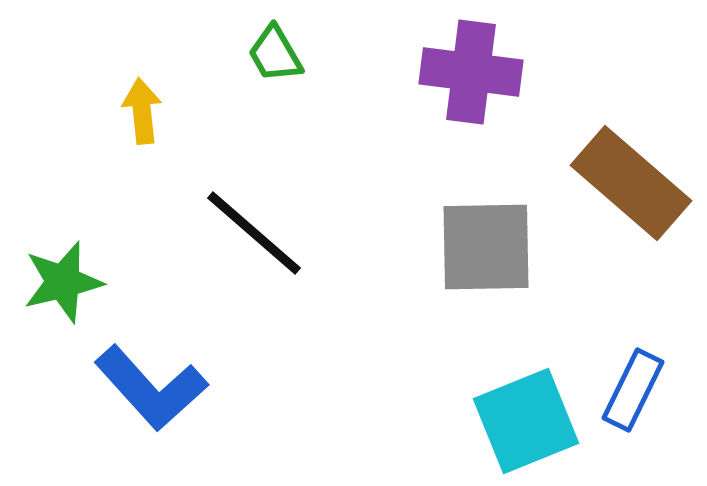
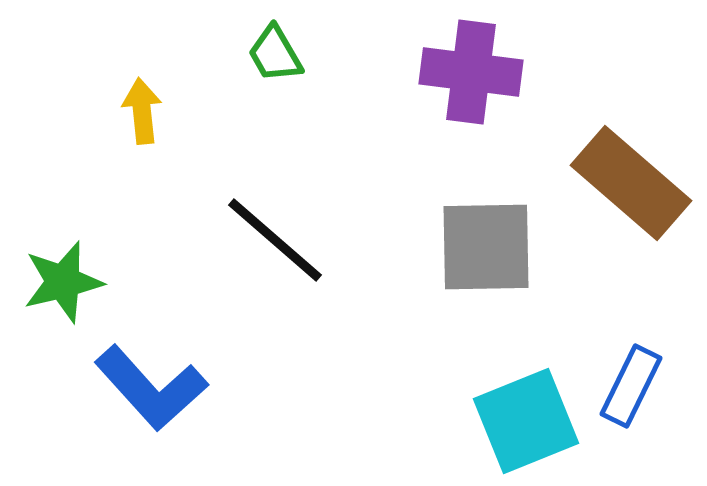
black line: moved 21 px right, 7 px down
blue rectangle: moved 2 px left, 4 px up
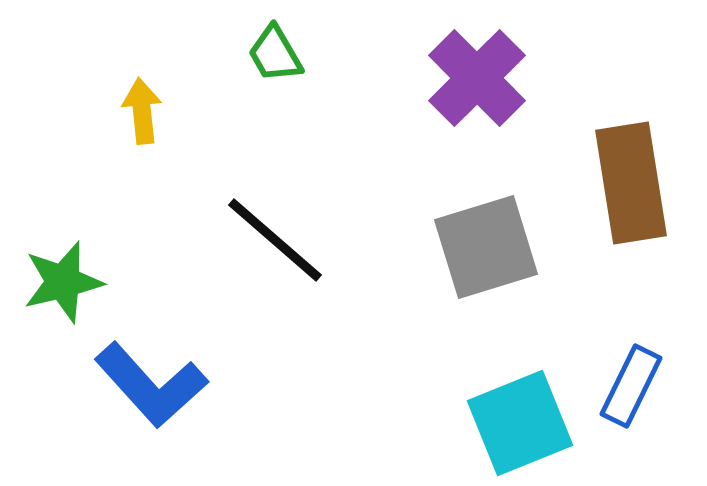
purple cross: moved 6 px right, 6 px down; rotated 38 degrees clockwise
brown rectangle: rotated 40 degrees clockwise
gray square: rotated 16 degrees counterclockwise
blue L-shape: moved 3 px up
cyan square: moved 6 px left, 2 px down
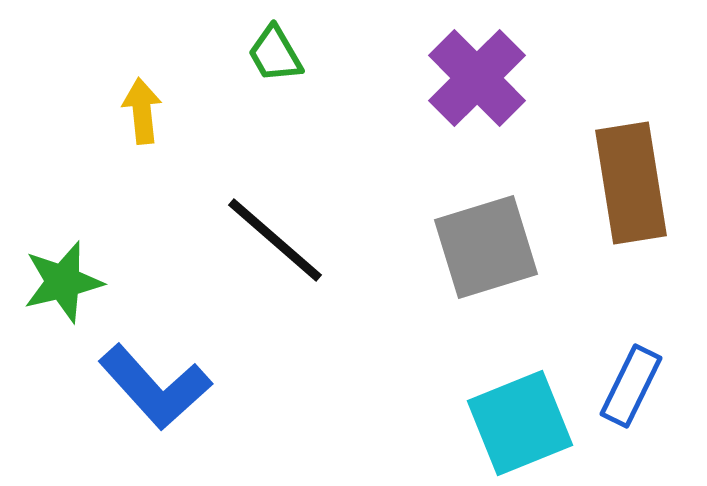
blue L-shape: moved 4 px right, 2 px down
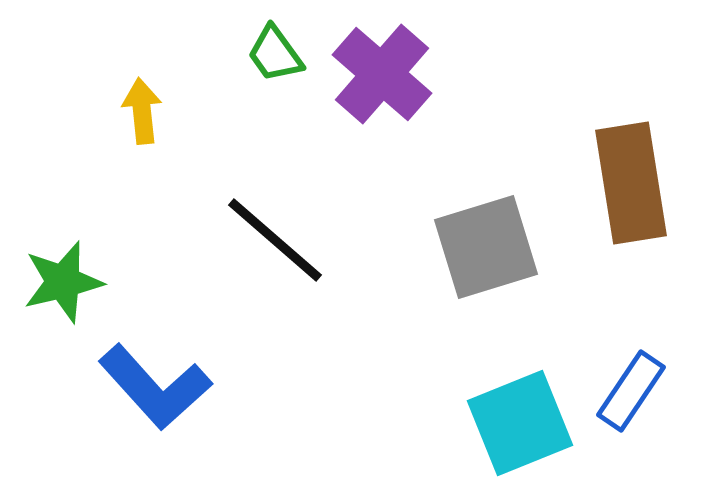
green trapezoid: rotated 6 degrees counterclockwise
purple cross: moved 95 px left, 4 px up; rotated 4 degrees counterclockwise
blue rectangle: moved 5 px down; rotated 8 degrees clockwise
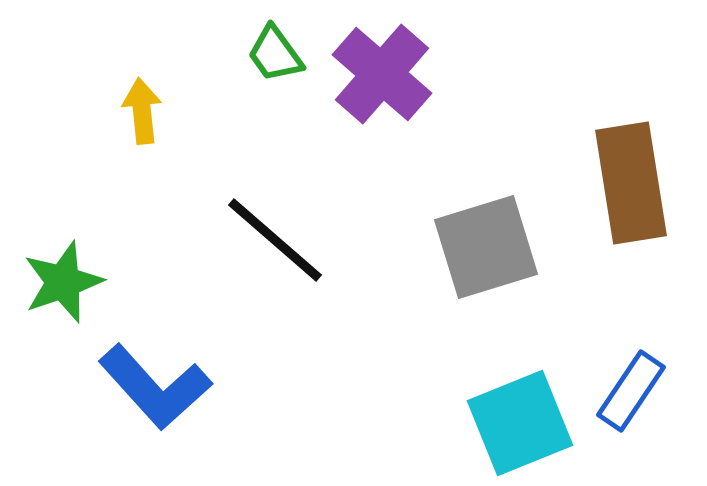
green star: rotated 6 degrees counterclockwise
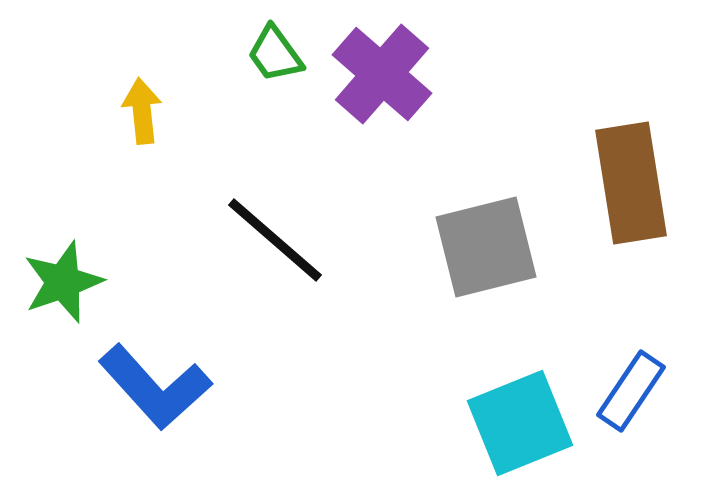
gray square: rotated 3 degrees clockwise
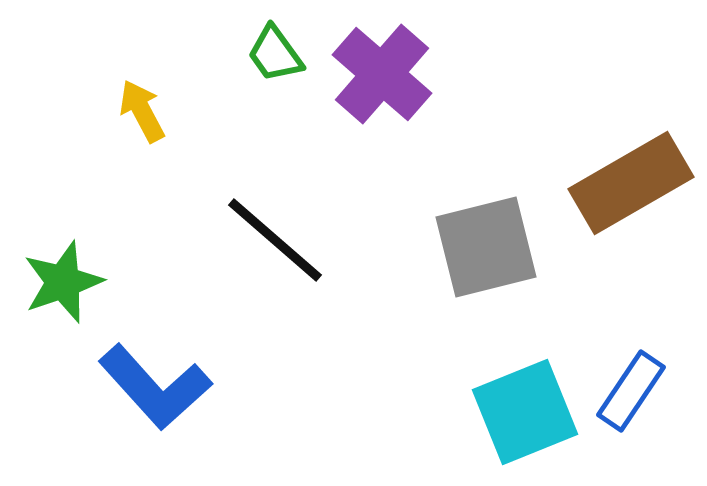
yellow arrow: rotated 22 degrees counterclockwise
brown rectangle: rotated 69 degrees clockwise
cyan square: moved 5 px right, 11 px up
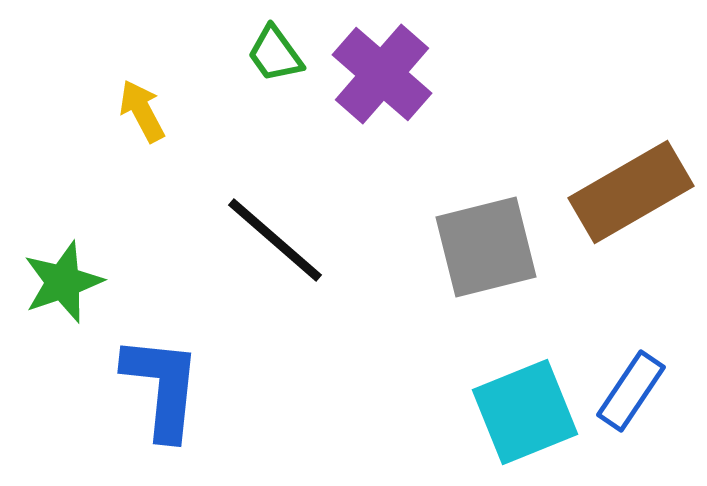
brown rectangle: moved 9 px down
blue L-shape: moved 7 px right; rotated 132 degrees counterclockwise
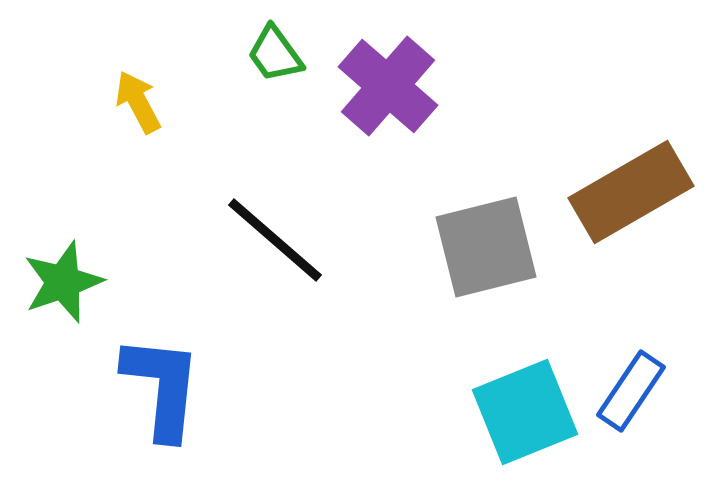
purple cross: moved 6 px right, 12 px down
yellow arrow: moved 4 px left, 9 px up
